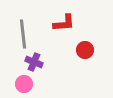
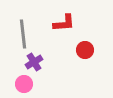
purple cross: rotated 36 degrees clockwise
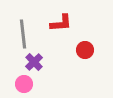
red L-shape: moved 3 px left
purple cross: rotated 12 degrees counterclockwise
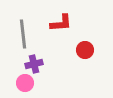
purple cross: moved 2 px down; rotated 30 degrees clockwise
pink circle: moved 1 px right, 1 px up
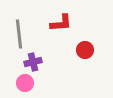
gray line: moved 4 px left
purple cross: moved 1 px left, 2 px up
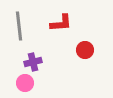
gray line: moved 8 px up
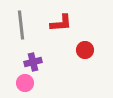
gray line: moved 2 px right, 1 px up
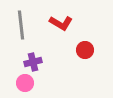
red L-shape: rotated 35 degrees clockwise
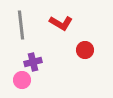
pink circle: moved 3 px left, 3 px up
